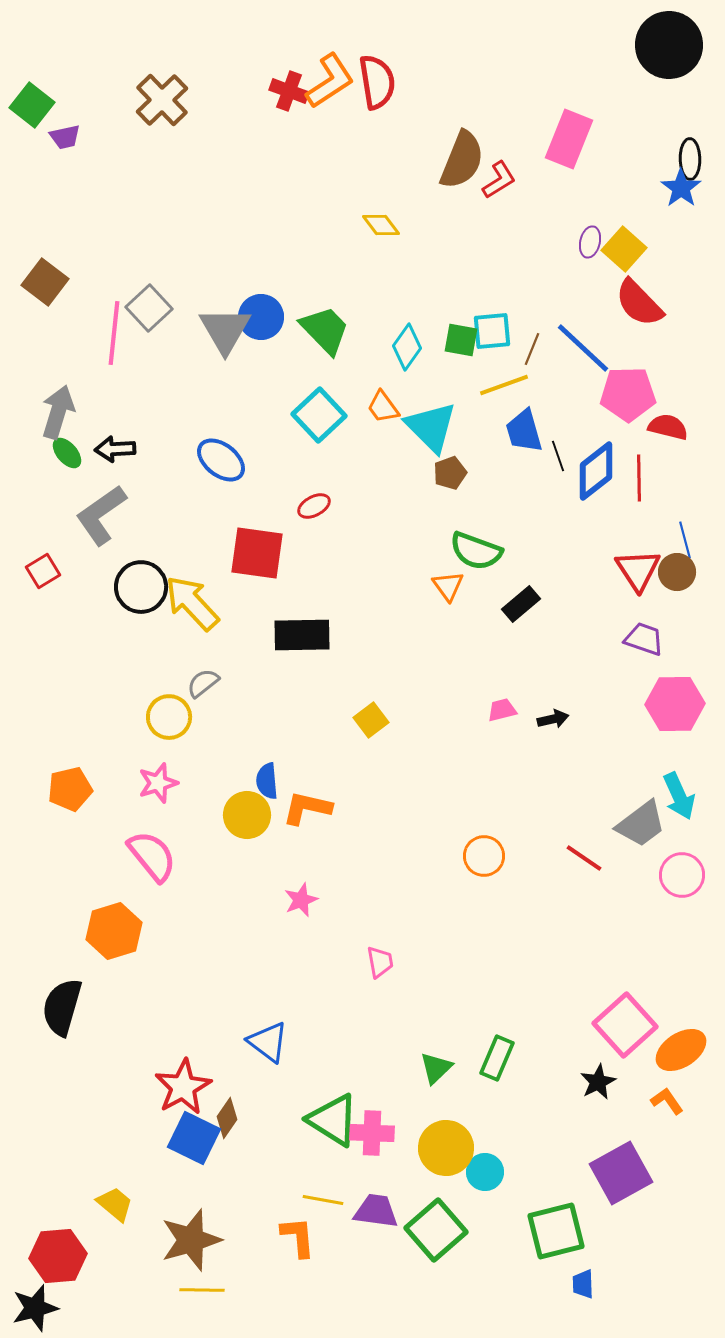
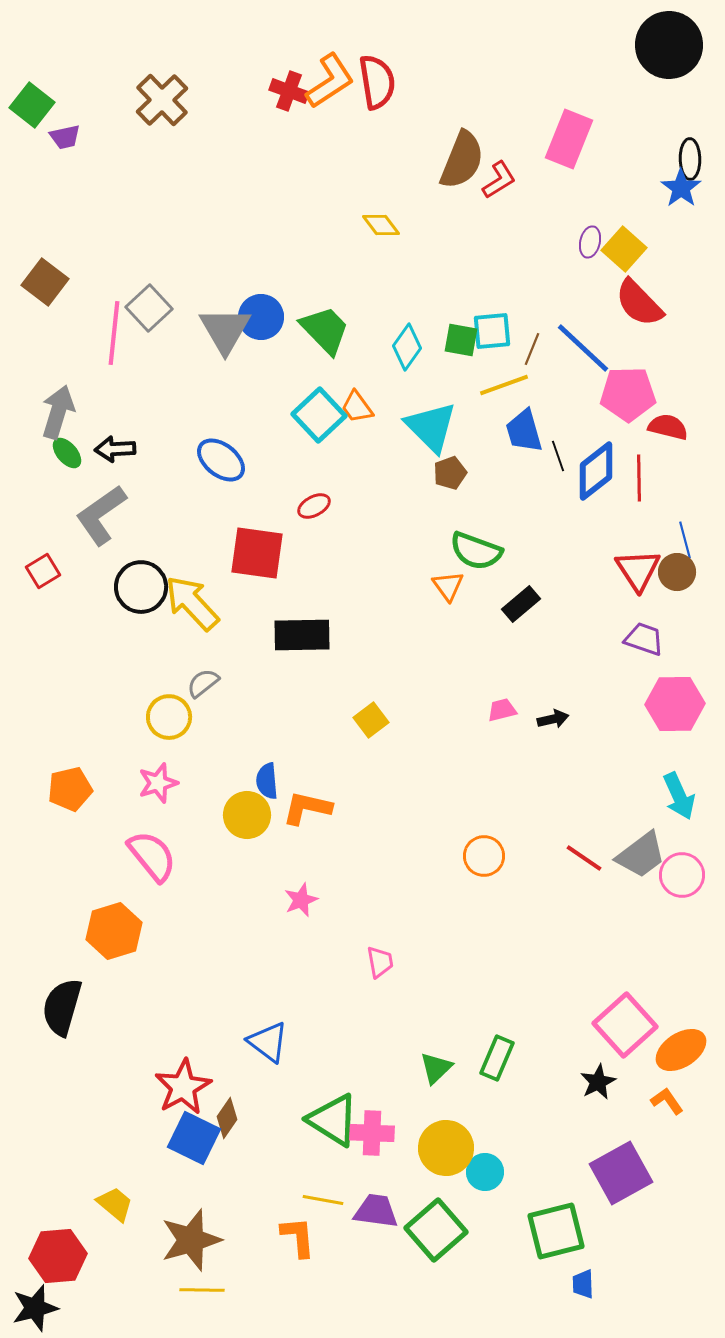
orange trapezoid at (383, 407): moved 26 px left
gray trapezoid at (641, 824): moved 31 px down
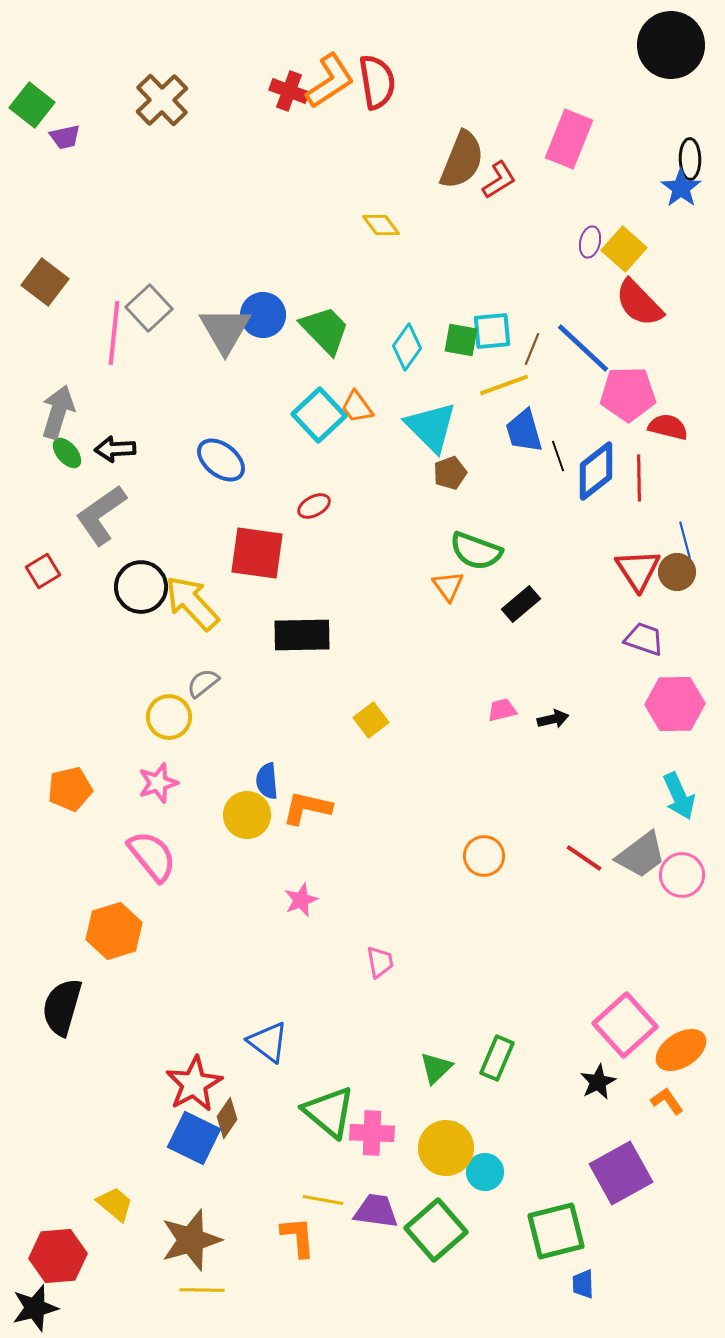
black circle at (669, 45): moved 2 px right
blue circle at (261, 317): moved 2 px right, 2 px up
red star at (183, 1087): moved 11 px right, 3 px up
green triangle at (333, 1120): moved 4 px left, 8 px up; rotated 8 degrees clockwise
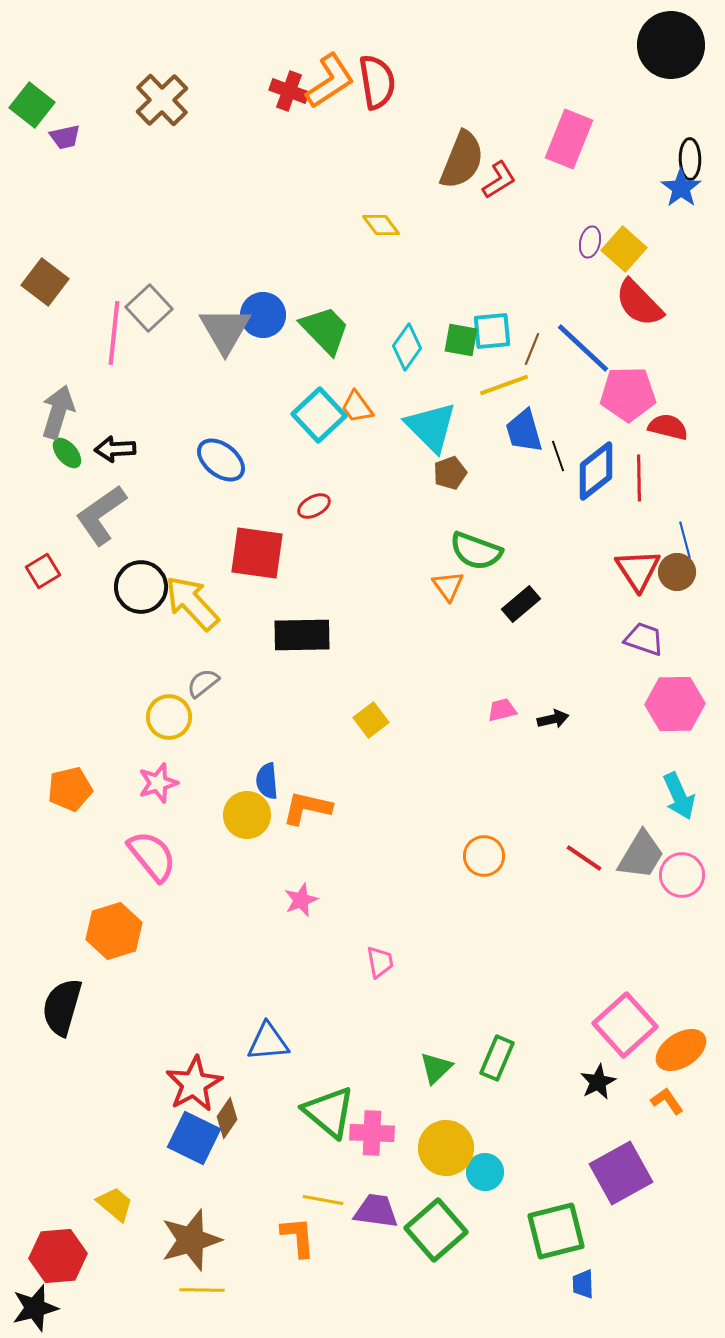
gray trapezoid at (641, 855): rotated 22 degrees counterclockwise
blue triangle at (268, 1042): rotated 42 degrees counterclockwise
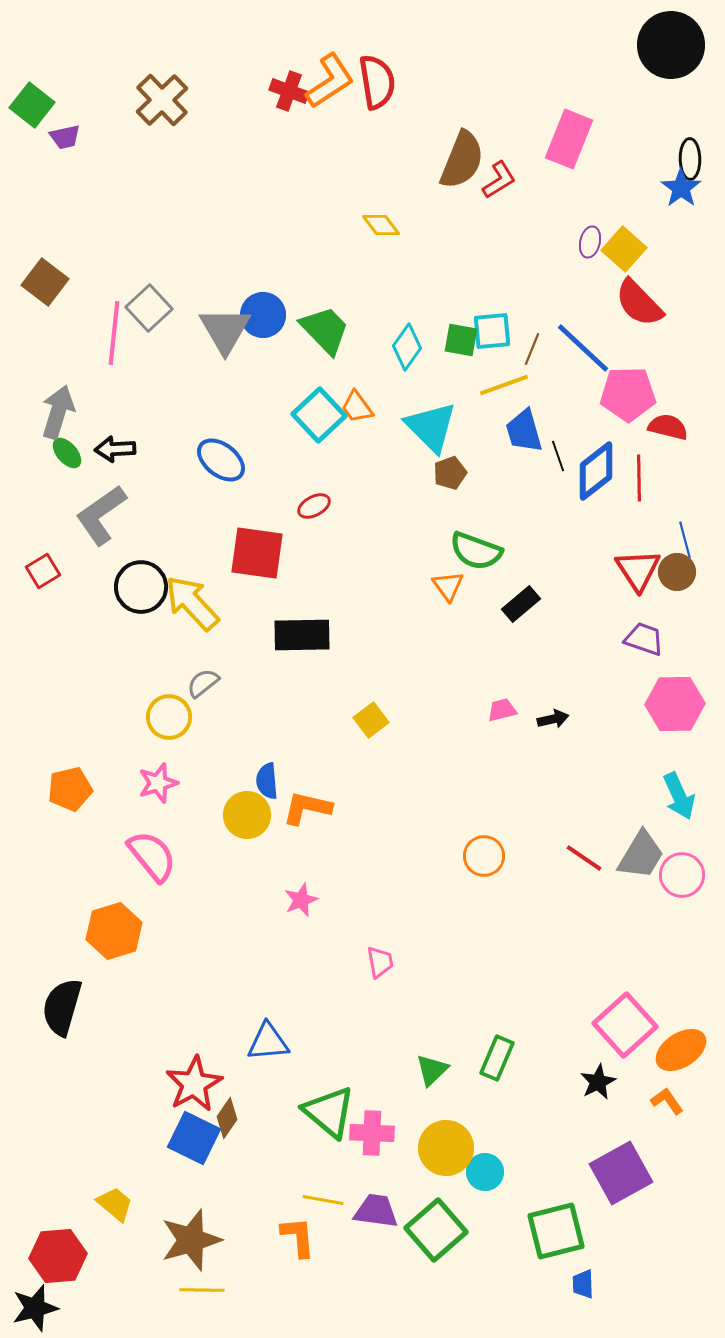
green triangle at (436, 1068): moved 4 px left, 2 px down
